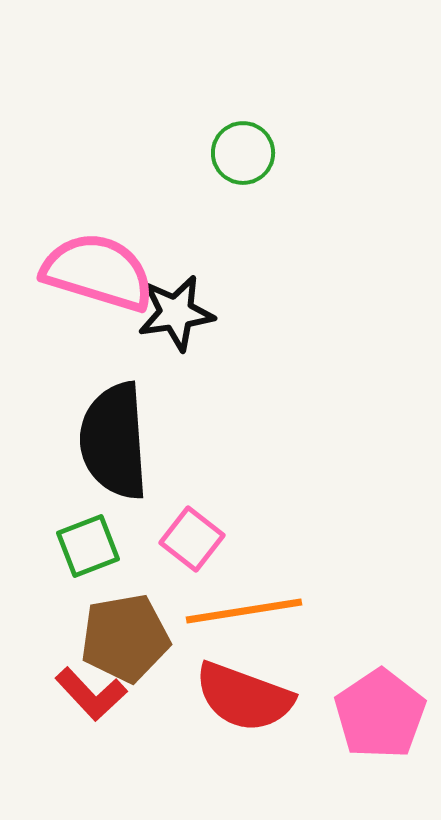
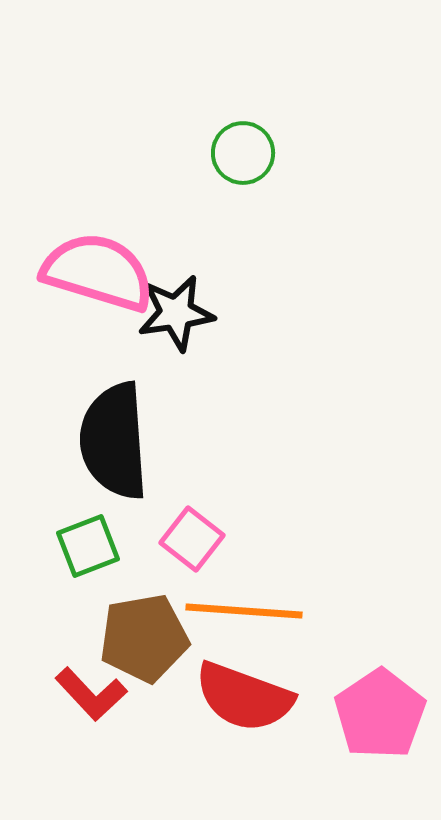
orange line: rotated 13 degrees clockwise
brown pentagon: moved 19 px right
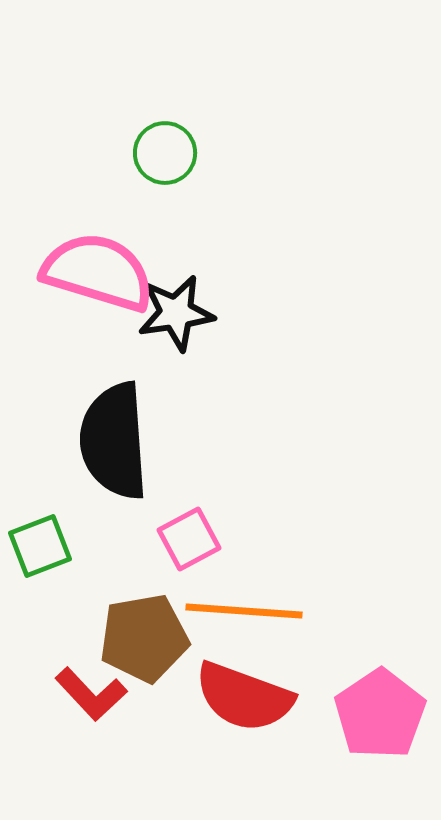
green circle: moved 78 px left
pink square: moved 3 px left; rotated 24 degrees clockwise
green square: moved 48 px left
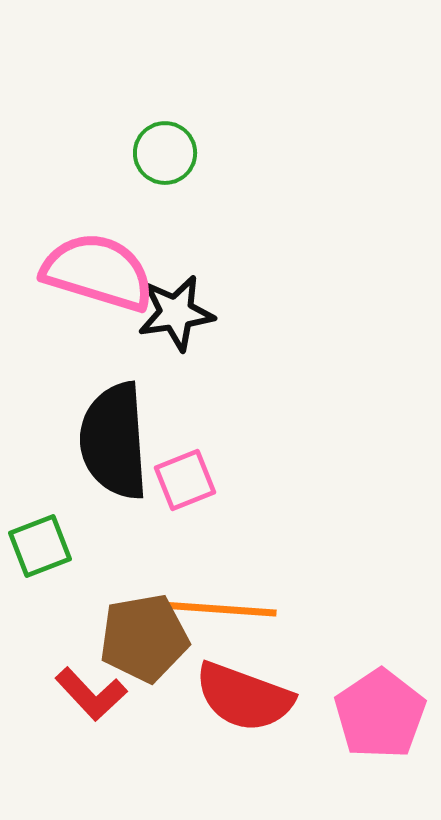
pink square: moved 4 px left, 59 px up; rotated 6 degrees clockwise
orange line: moved 26 px left, 2 px up
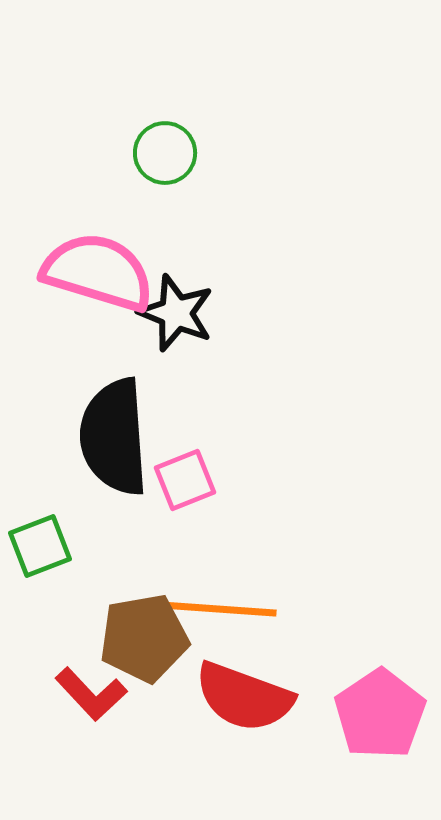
black star: rotated 30 degrees clockwise
black semicircle: moved 4 px up
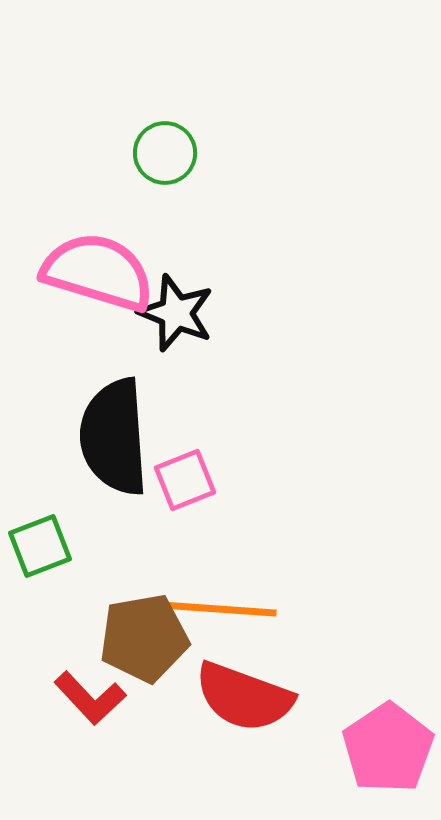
red L-shape: moved 1 px left, 4 px down
pink pentagon: moved 8 px right, 34 px down
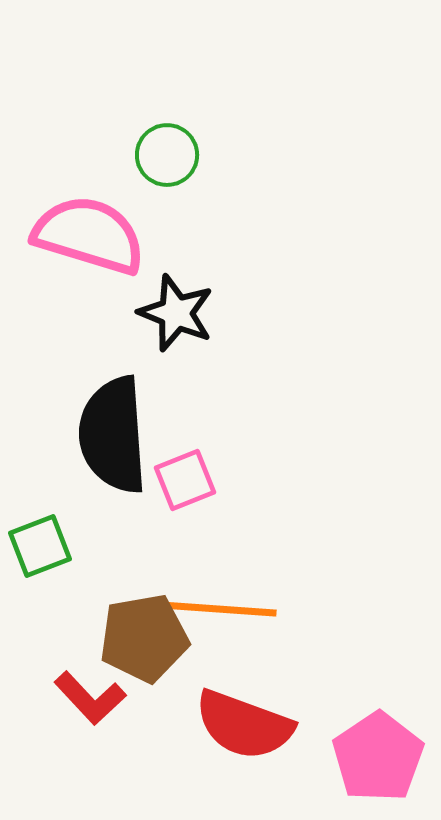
green circle: moved 2 px right, 2 px down
pink semicircle: moved 9 px left, 37 px up
black semicircle: moved 1 px left, 2 px up
red semicircle: moved 28 px down
pink pentagon: moved 10 px left, 9 px down
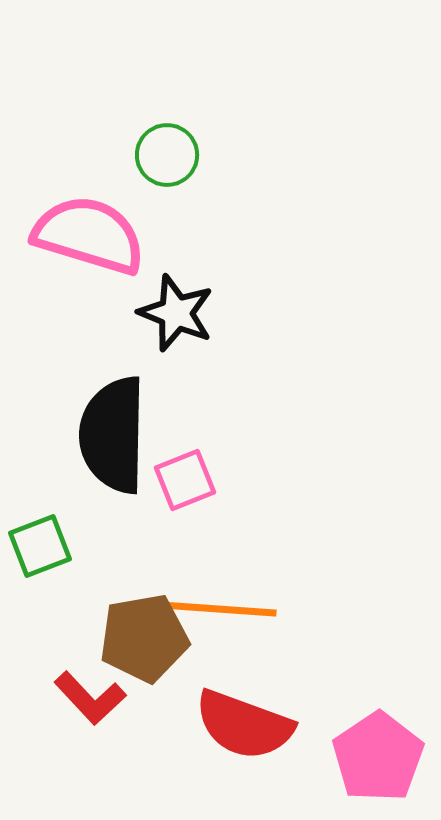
black semicircle: rotated 5 degrees clockwise
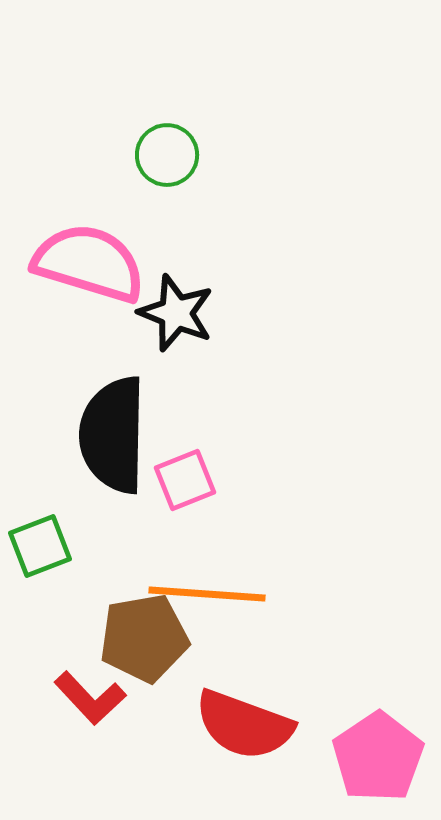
pink semicircle: moved 28 px down
orange line: moved 11 px left, 15 px up
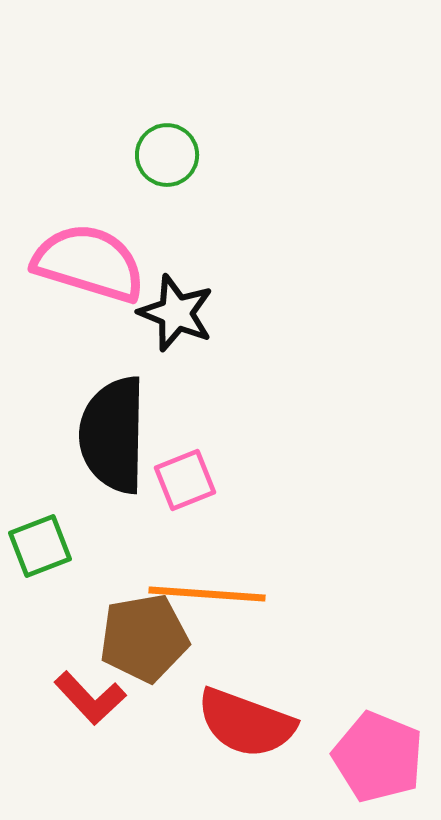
red semicircle: moved 2 px right, 2 px up
pink pentagon: rotated 16 degrees counterclockwise
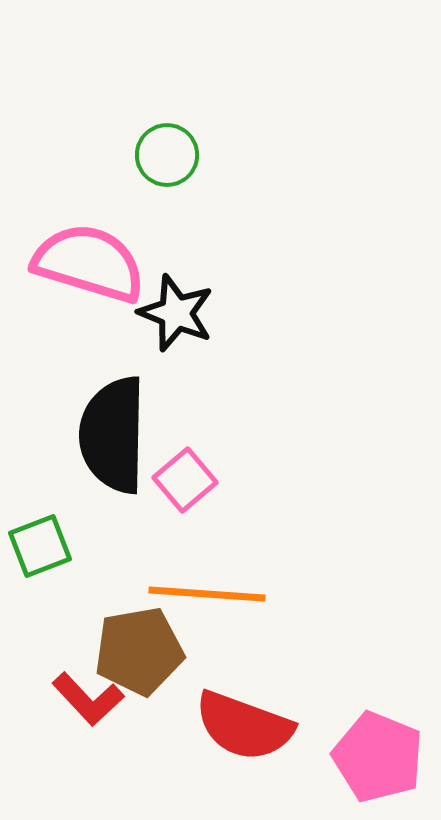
pink square: rotated 18 degrees counterclockwise
brown pentagon: moved 5 px left, 13 px down
red L-shape: moved 2 px left, 1 px down
red semicircle: moved 2 px left, 3 px down
